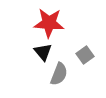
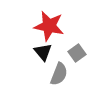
red star: moved 3 px down; rotated 8 degrees clockwise
gray square: moved 8 px left, 2 px up
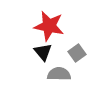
gray semicircle: rotated 110 degrees counterclockwise
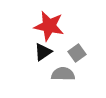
black triangle: rotated 36 degrees clockwise
gray semicircle: moved 4 px right
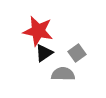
red star: moved 11 px left, 5 px down
black triangle: moved 1 px right, 1 px down
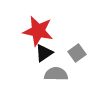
gray semicircle: moved 7 px left
